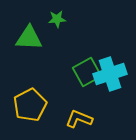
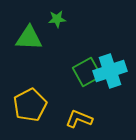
cyan cross: moved 3 px up
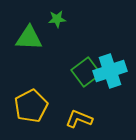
green square: moved 1 px left; rotated 8 degrees counterclockwise
yellow pentagon: moved 1 px right, 1 px down
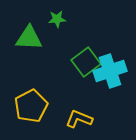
green square: moved 10 px up
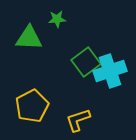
yellow pentagon: moved 1 px right
yellow L-shape: moved 1 px left, 1 px down; rotated 40 degrees counterclockwise
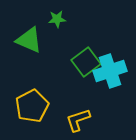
green triangle: moved 2 px down; rotated 20 degrees clockwise
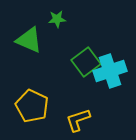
yellow pentagon: rotated 20 degrees counterclockwise
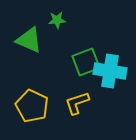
green star: moved 1 px down
green square: rotated 16 degrees clockwise
cyan cross: rotated 28 degrees clockwise
yellow L-shape: moved 1 px left, 17 px up
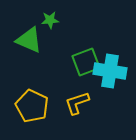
green star: moved 7 px left
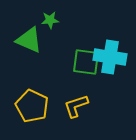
green square: rotated 28 degrees clockwise
cyan cross: moved 14 px up
yellow L-shape: moved 1 px left, 3 px down
